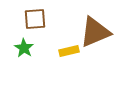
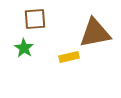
brown triangle: moved 1 px down; rotated 12 degrees clockwise
yellow rectangle: moved 6 px down
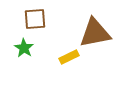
yellow rectangle: rotated 12 degrees counterclockwise
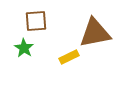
brown square: moved 1 px right, 2 px down
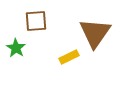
brown triangle: rotated 44 degrees counterclockwise
green star: moved 8 px left
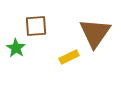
brown square: moved 5 px down
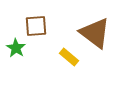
brown triangle: rotated 28 degrees counterclockwise
yellow rectangle: rotated 66 degrees clockwise
